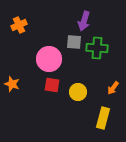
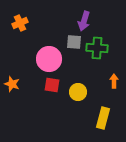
orange cross: moved 1 px right, 2 px up
orange arrow: moved 1 px right, 7 px up; rotated 144 degrees clockwise
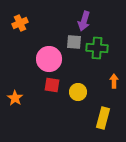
orange star: moved 3 px right, 14 px down; rotated 14 degrees clockwise
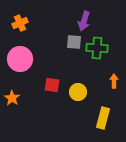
pink circle: moved 29 px left
orange star: moved 3 px left
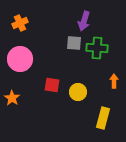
gray square: moved 1 px down
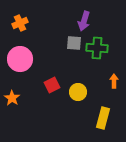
red square: rotated 35 degrees counterclockwise
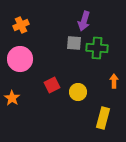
orange cross: moved 1 px right, 2 px down
